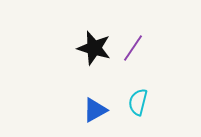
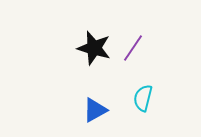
cyan semicircle: moved 5 px right, 4 px up
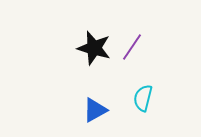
purple line: moved 1 px left, 1 px up
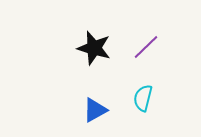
purple line: moved 14 px right; rotated 12 degrees clockwise
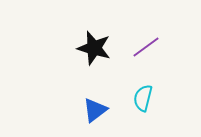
purple line: rotated 8 degrees clockwise
blue triangle: rotated 8 degrees counterclockwise
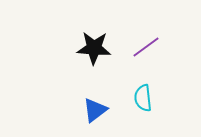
black star: rotated 12 degrees counterclockwise
cyan semicircle: rotated 20 degrees counterclockwise
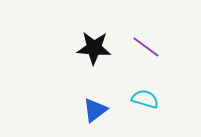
purple line: rotated 72 degrees clockwise
cyan semicircle: moved 2 px right, 1 px down; rotated 112 degrees clockwise
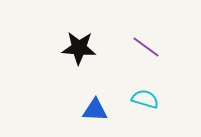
black star: moved 15 px left
blue triangle: rotated 40 degrees clockwise
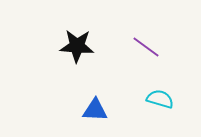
black star: moved 2 px left, 2 px up
cyan semicircle: moved 15 px right
